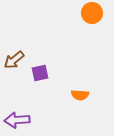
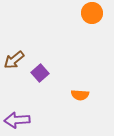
purple square: rotated 30 degrees counterclockwise
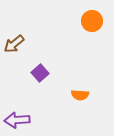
orange circle: moved 8 px down
brown arrow: moved 16 px up
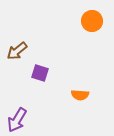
brown arrow: moved 3 px right, 7 px down
purple square: rotated 30 degrees counterclockwise
purple arrow: rotated 55 degrees counterclockwise
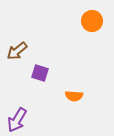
orange semicircle: moved 6 px left, 1 px down
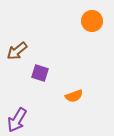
orange semicircle: rotated 24 degrees counterclockwise
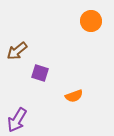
orange circle: moved 1 px left
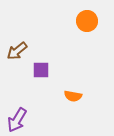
orange circle: moved 4 px left
purple square: moved 1 px right, 3 px up; rotated 18 degrees counterclockwise
orange semicircle: moved 1 px left; rotated 30 degrees clockwise
